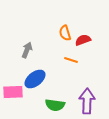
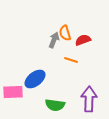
gray arrow: moved 27 px right, 10 px up
purple arrow: moved 2 px right, 2 px up
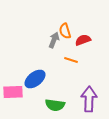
orange semicircle: moved 2 px up
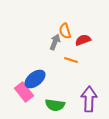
gray arrow: moved 1 px right, 2 px down
pink rectangle: moved 11 px right; rotated 54 degrees clockwise
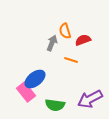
gray arrow: moved 3 px left, 1 px down
pink rectangle: moved 2 px right
purple arrow: moved 1 px right; rotated 120 degrees counterclockwise
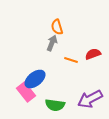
orange semicircle: moved 8 px left, 4 px up
red semicircle: moved 10 px right, 14 px down
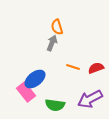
red semicircle: moved 3 px right, 14 px down
orange line: moved 2 px right, 7 px down
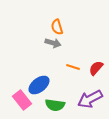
gray arrow: moved 1 px right; rotated 84 degrees clockwise
red semicircle: rotated 28 degrees counterclockwise
blue ellipse: moved 4 px right, 6 px down
pink rectangle: moved 4 px left, 8 px down
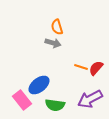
orange line: moved 8 px right
